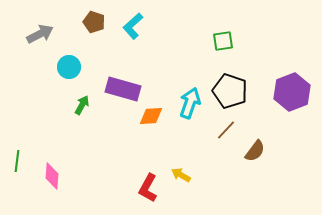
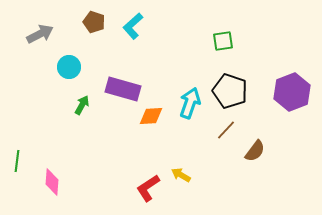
pink diamond: moved 6 px down
red L-shape: rotated 28 degrees clockwise
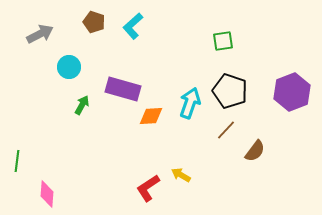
pink diamond: moved 5 px left, 12 px down
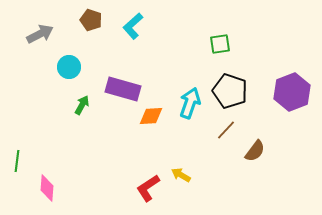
brown pentagon: moved 3 px left, 2 px up
green square: moved 3 px left, 3 px down
pink diamond: moved 6 px up
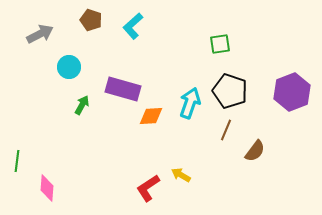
brown line: rotated 20 degrees counterclockwise
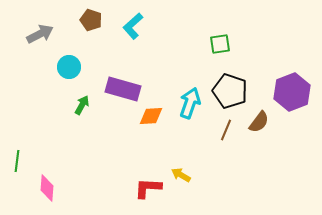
brown semicircle: moved 4 px right, 29 px up
red L-shape: rotated 36 degrees clockwise
